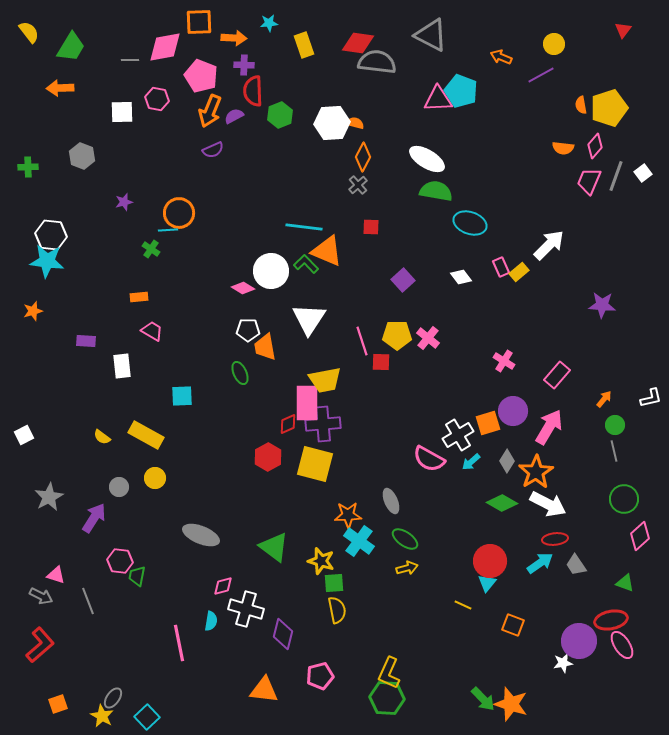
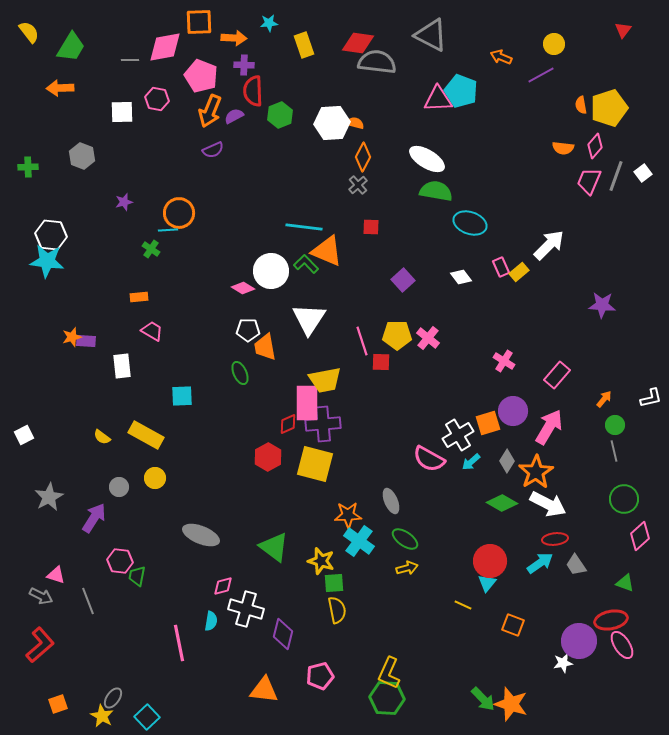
orange star at (33, 311): moved 39 px right, 26 px down
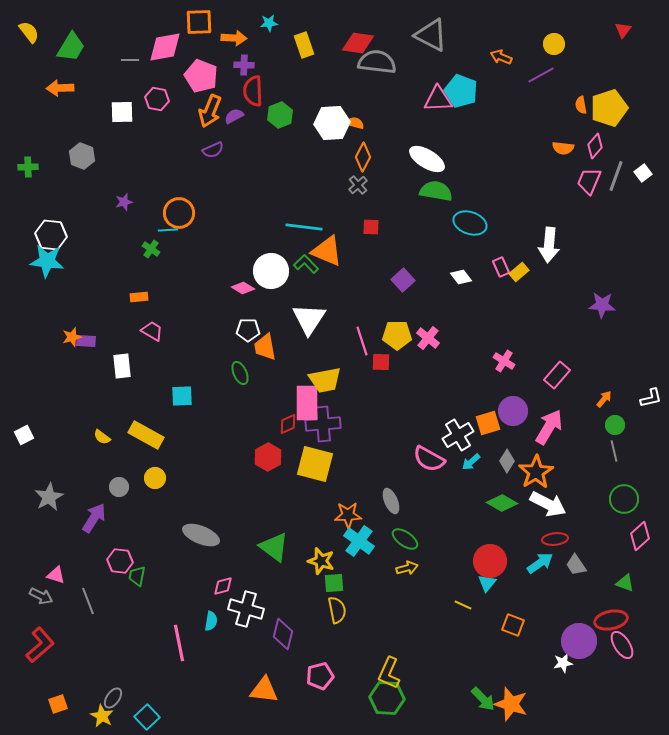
white arrow at (549, 245): rotated 140 degrees clockwise
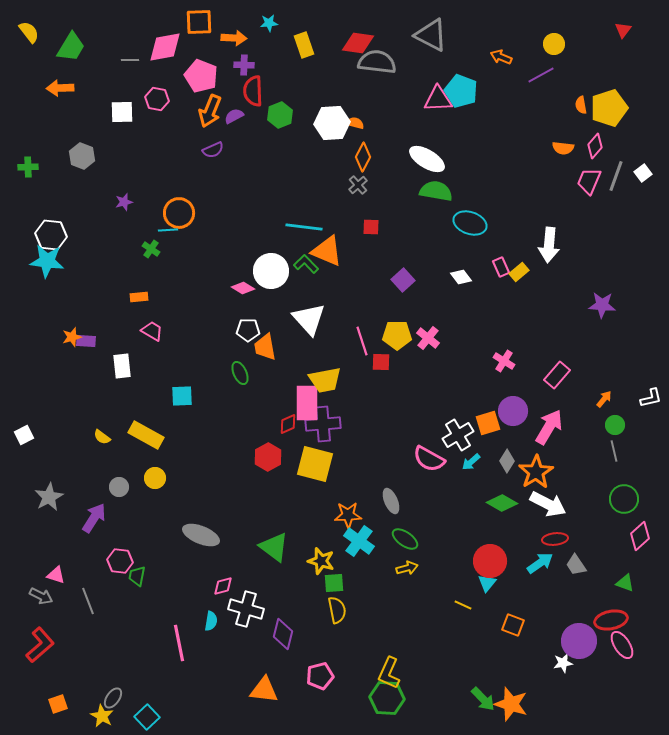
white triangle at (309, 319): rotated 15 degrees counterclockwise
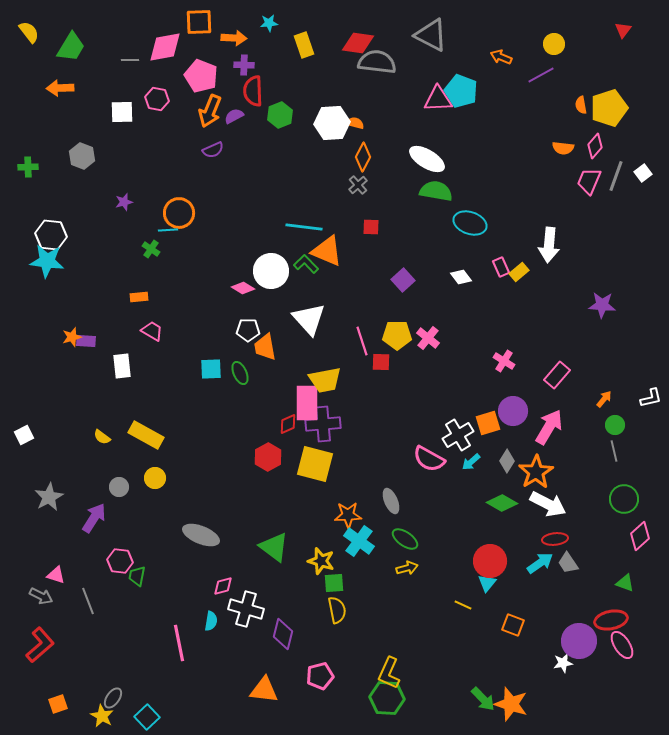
cyan square at (182, 396): moved 29 px right, 27 px up
gray trapezoid at (576, 565): moved 8 px left, 2 px up
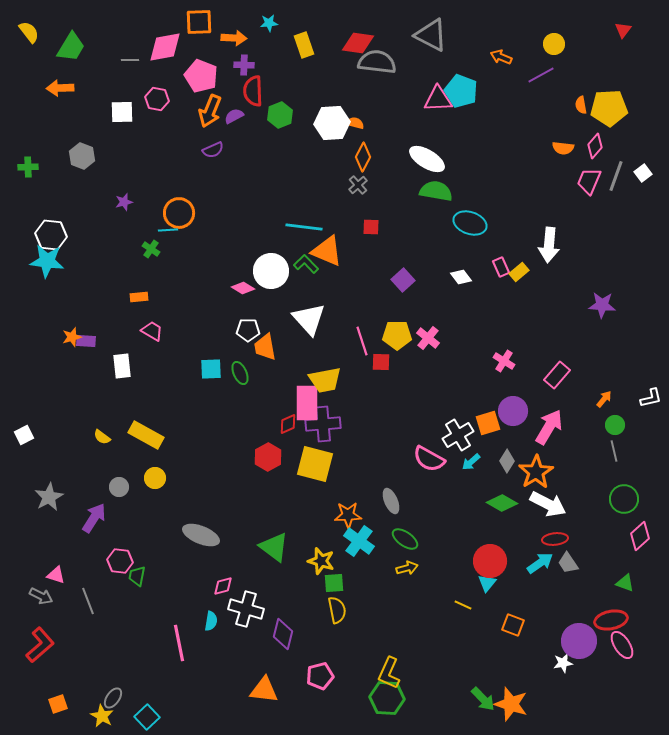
yellow pentagon at (609, 108): rotated 15 degrees clockwise
